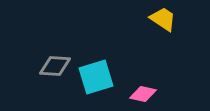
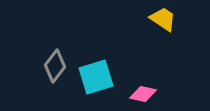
gray diamond: rotated 56 degrees counterclockwise
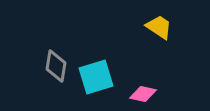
yellow trapezoid: moved 4 px left, 8 px down
gray diamond: moved 1 px right; rotated 28 degrees counterclockwise
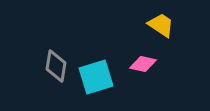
yellow trapezoid: moved 2 px right, 2 px up
pink diamond: moved 30 px up
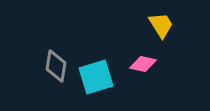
yellow trapezoid: rotated 24 degrees clockwise
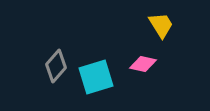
gray diamond: rotated 32 degrees clockwise
